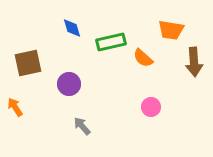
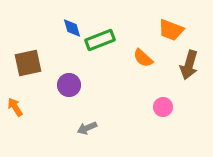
orange trapezoid: rotated 12 degrees clockwise
green rectangle: moved 11 px left, 2 px up; rotated 8 degrees counterclockwise
brown arrow: moved 5 px left, 3 px down; rotated 20 degrees clockwise
purple circle: moved 1 px down
pink circle: moved 12 px right
gray arrow: moved 5 px right, 2 px down; rotated 72 degrees counterclockwise
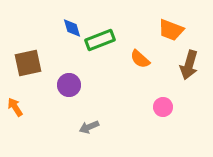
orange semicircle: moved 3 px left, 1 px down
gray arrow: moved 2 px right, 1 px up
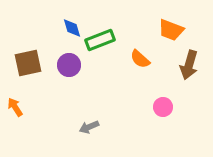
purple circle: moved 20 px up
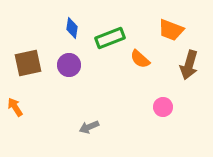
blue diamond: rotated 25 degrees clockwise
green rectangle: moved 10 px right, 2 px up
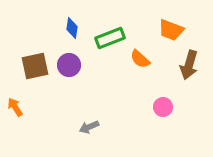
brown square: moved 7 px right, 3 px down
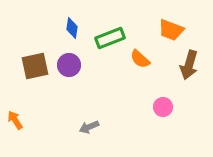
orange arrow: moved 13 px down
